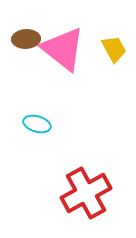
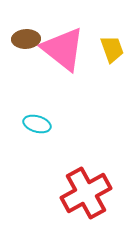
yellow trapezoid: moved 2 px left; rotated 8 degrees clockwise
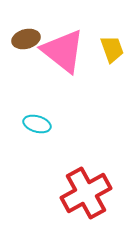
brown ellipse: rotated 12 degrees counterclockwise
pink triangle: moved 2 px down
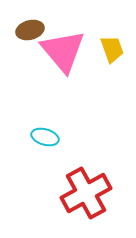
brown ellipse: moved 4 px right, 9 px up
pink triangle: rotated 12 degrees clockwise
cyan ellipse: moved 8 px right, 13 px down
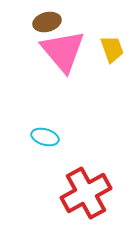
brown ellipse: moved 17 px right, 8 px up
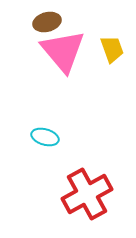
red cross: moved 1 px right, 1 px down
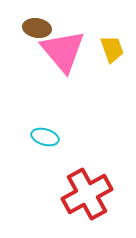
brown ellipse: moved 10 px left, 6 px down; rotated 24 degrees clockwise
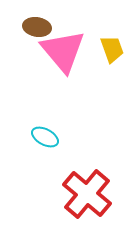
brown ellipse: moved 1 px up
cyan ellipse: rotated 12 degrees clockwise
red cross: rotated 21 degrees counterclockwise
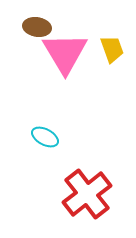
pink triangle: moved 2 px right, 2 px down; rotated 9 degrees clockwise
red cross: rotated 12 degrees clockwise
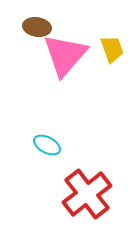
pink triangle: moved 2 px down; rotated 12 degrees clockwise
cyan ellipse: moved 2 px right, 8 px down
